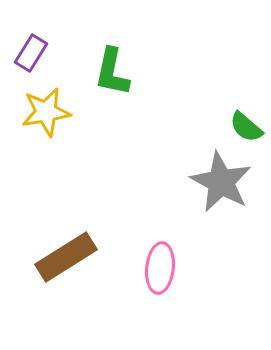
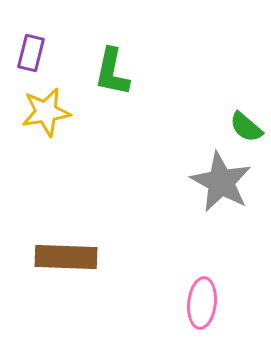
purple rectangle: rotated 18 degrees counterclockwise
brown rectangle: rotated 34 degrees clockwise
pink ellipse: moved 42 px right, 35 px down
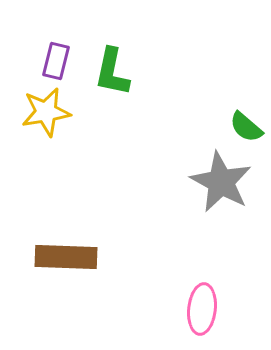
purple rectangle: moved 25 px right, 8 px down
pink ellipse: moved 6 px down
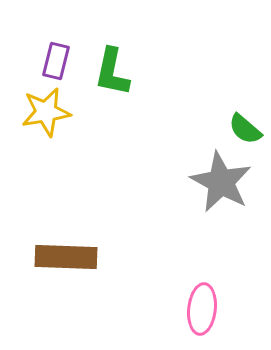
green semicircle: moved 1 px left, 2 px down
